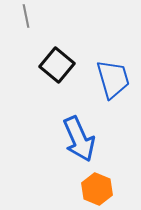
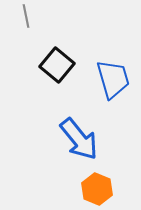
blue arrow: rotated 15 degrees counterclockwise
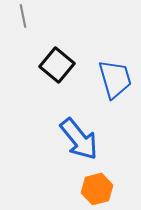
gray line: moved 3 px left
blue trapezoid: moved 2 px right
orange hexagon: rotated 24 degrees clockwise
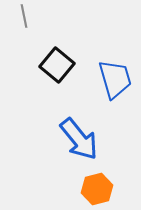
gray line: moved 1 px right
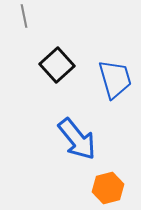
black square: rotated 8 degrees clockwise
blue arrow: moved 2 px left
orange hexagon: moved 11 px right, 1 px up
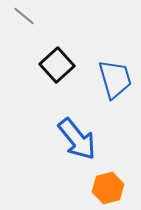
gray line: rotated 40 degrees counterclockwise
